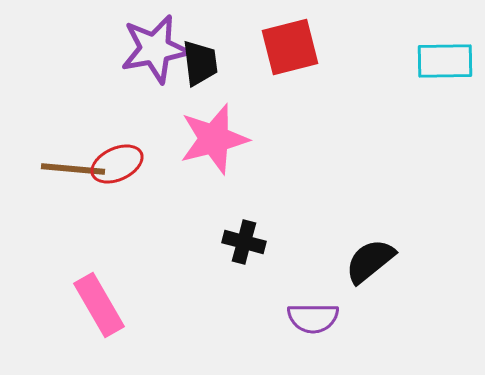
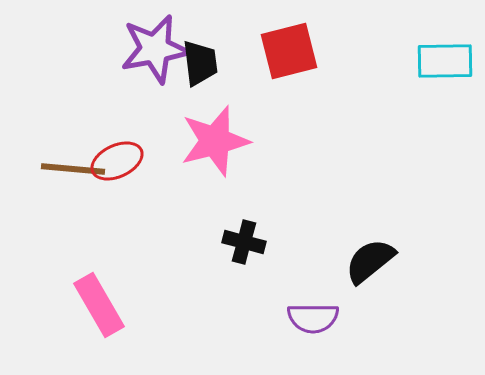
red square: moved 1 px left, 4 px down
pink star: moved 1 px right, 2 px down
red ellipse: moved 3 px up
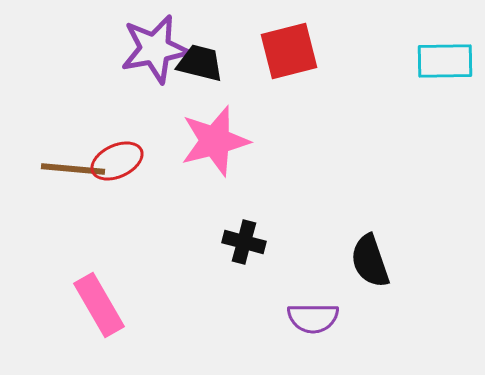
black trapezoid: rotated 69 degrees counterclockwise
black semicircle: rotated 70 degrees counterclockwise
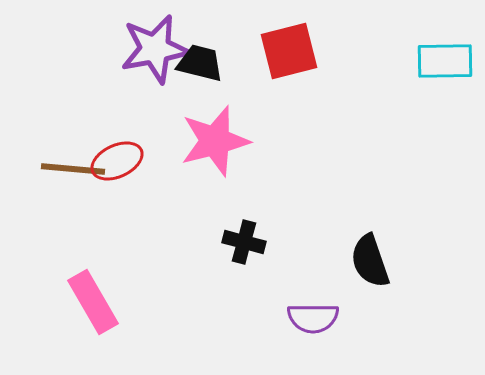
pink rectangle: moved 6 px left, 3 px up
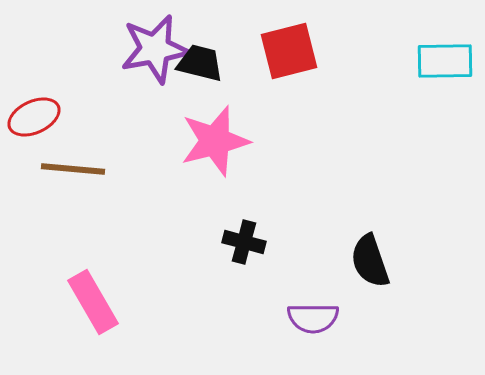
red ellipse: moved 83 px left, 44 px up
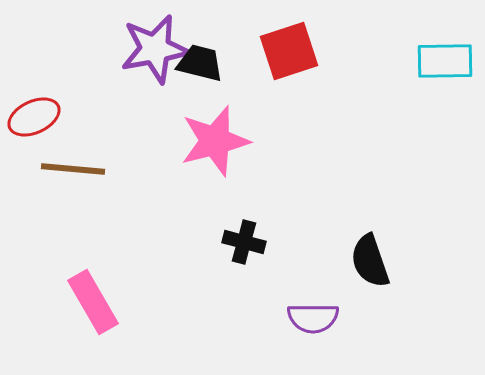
red square: rotated 4 degrees counterclockwise
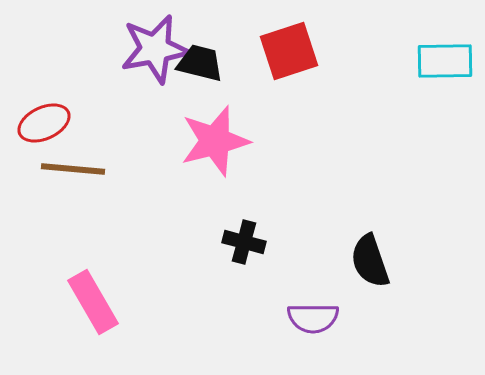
red ellipse: moved 10 px right, 6 px down
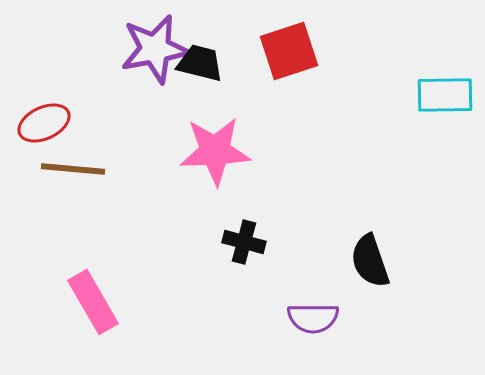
cyan rectangle: moved 34 px down
pink star: moved 10 px down; rotated 12 degrees clockwise
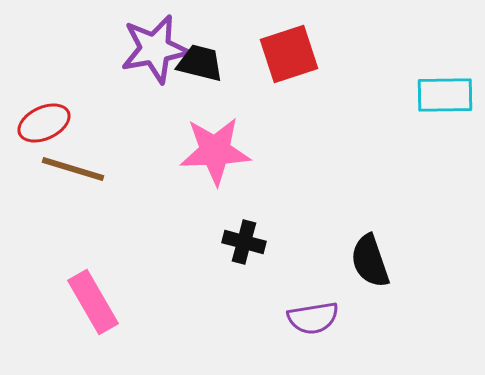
red square: moved 3 px down
brown line: rotated 12 degrees clockwise
purple semicircle: rotated 9 degrees counterclockwise
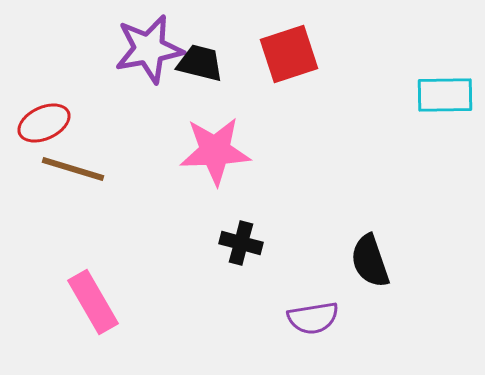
purple star: moved 6 px left
black cross: moved 3 px left, 1 px down
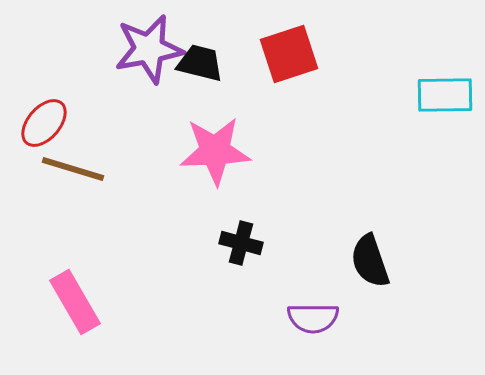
red ellipse: rotated 24 degrees counterclockwise
pink rectangle: moved 18 px left
purple semicircle: rotated 9 degrees clockwise
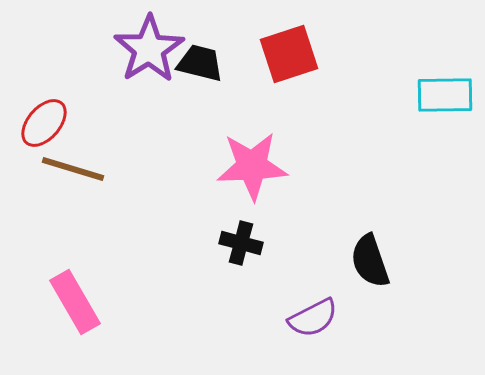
purple star: rotated 22 degrees counterclockwise
pink star: moved 37 px right, 15 px down
purple semicircle: rotated 27 degrees counterclockwise
